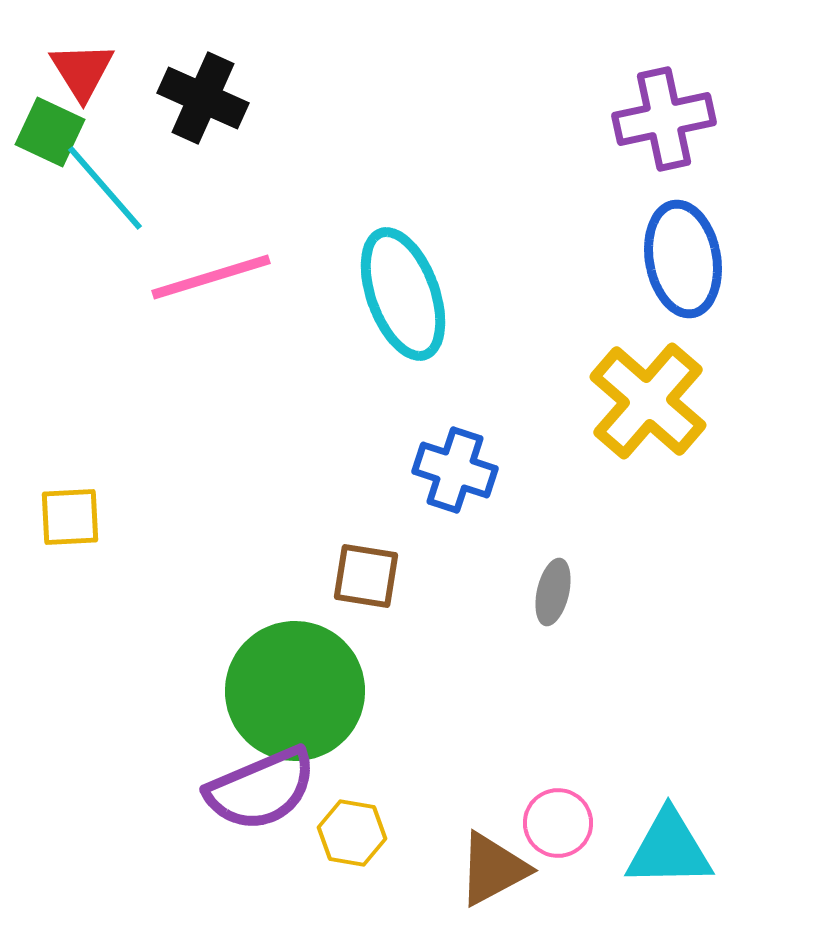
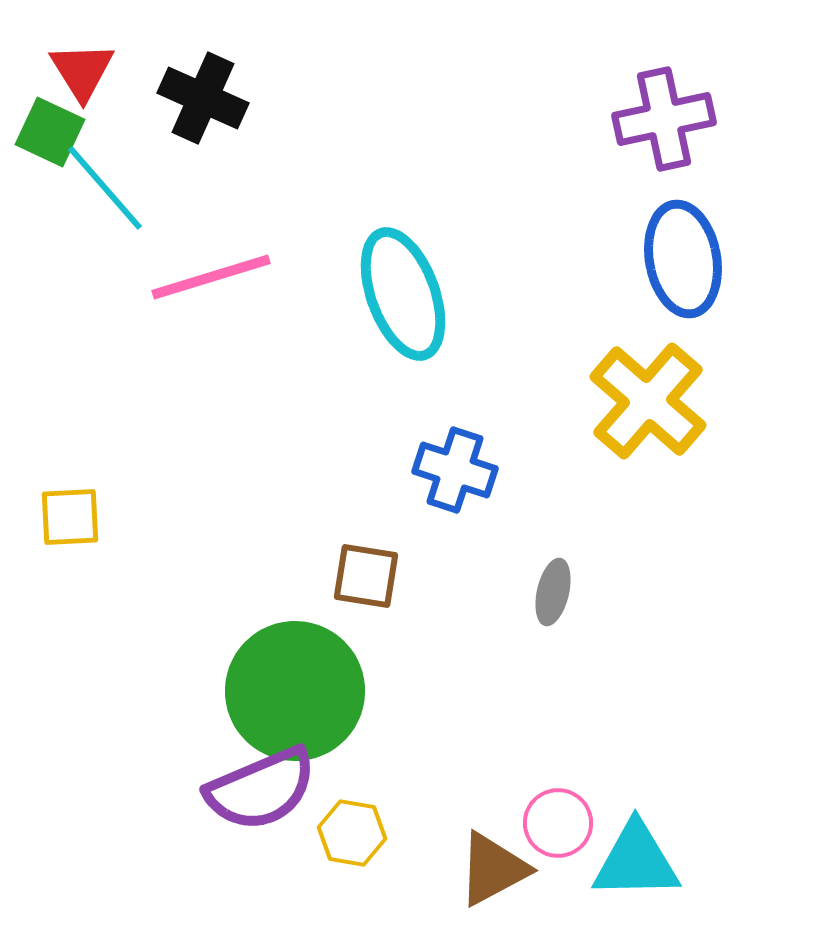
cyan triangle: moved 33 px left, 12 px down
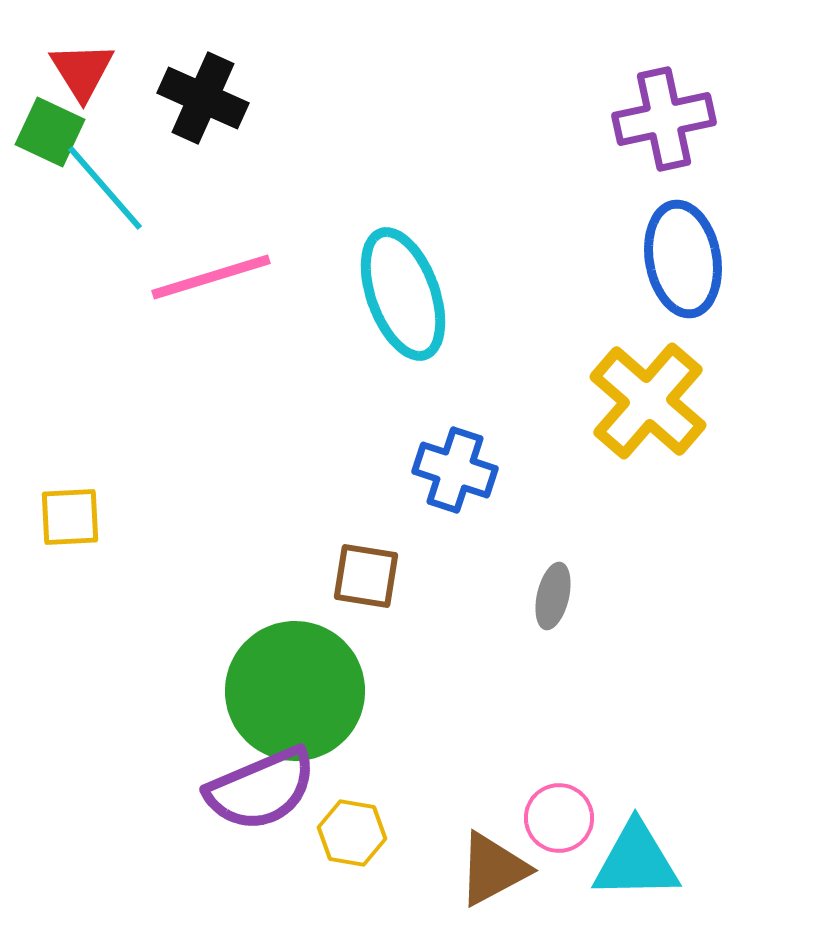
gray ellipse: moved 4 px down
pink circle: moved 1 px right, 5 px up
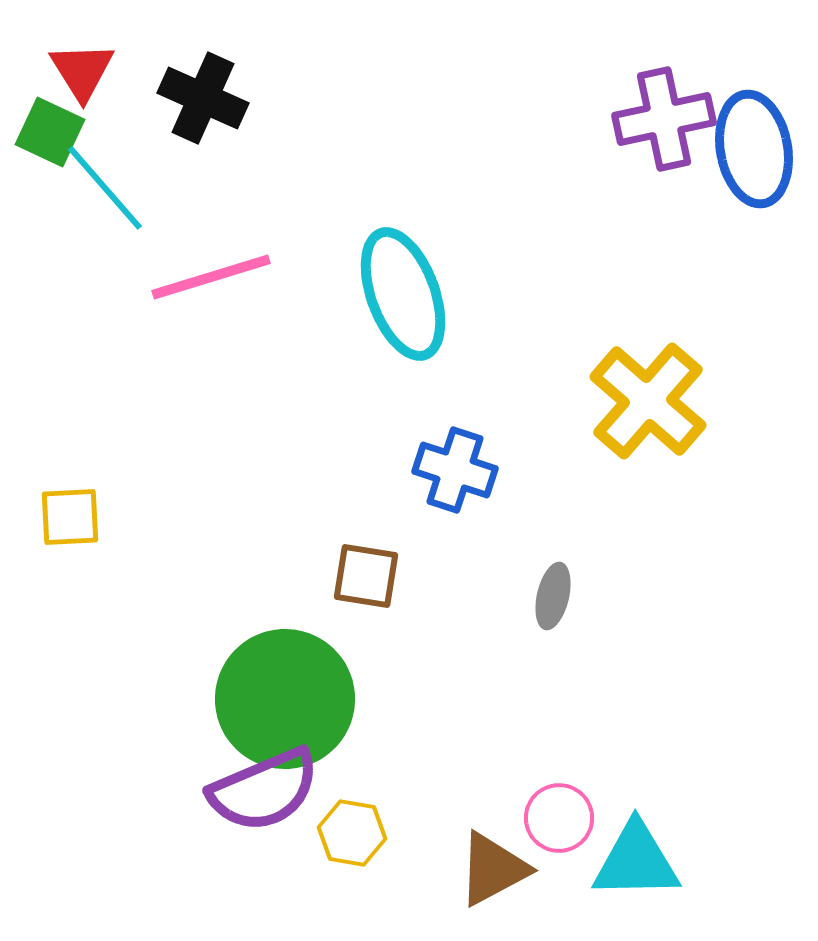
blue ellipse: moved 71 px right, 110 px up
green circle: moved 10 px left, 8 px down
purple semicircle: moved 3 px right, 1 px down
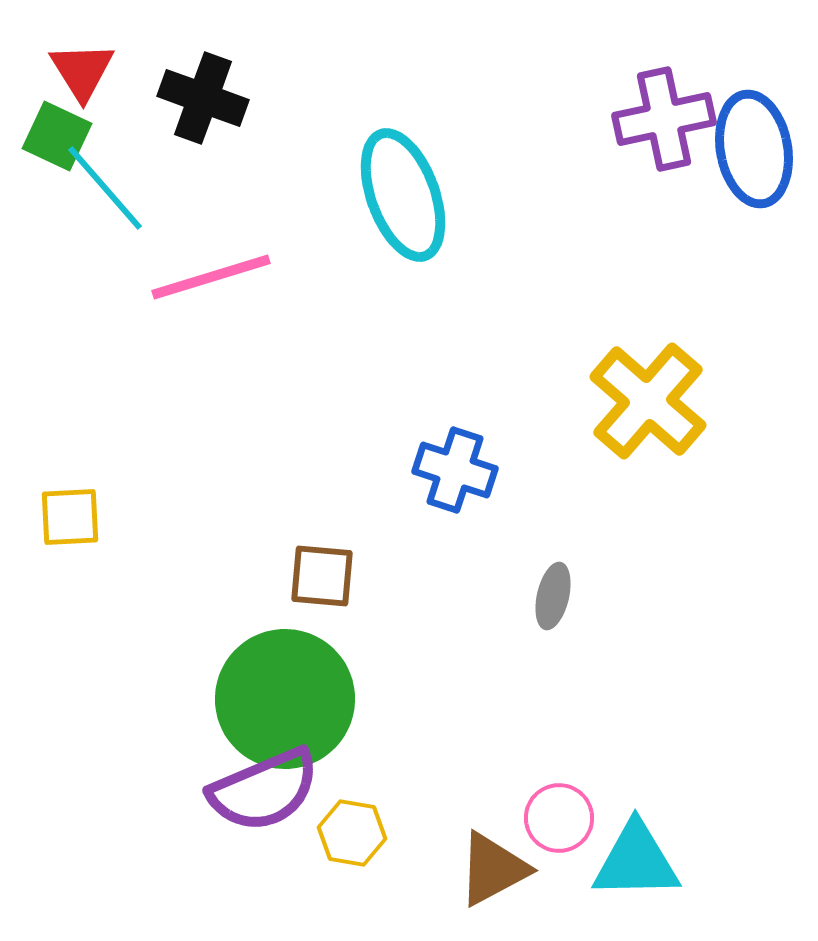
black cross: rotated 4 degrees counterclockwise
green square: moved 7 px right, 4 px down
cyan ellipse: moved 99 px up
brown square: moved 44 px left; rotated 4 degrees counterclockwise
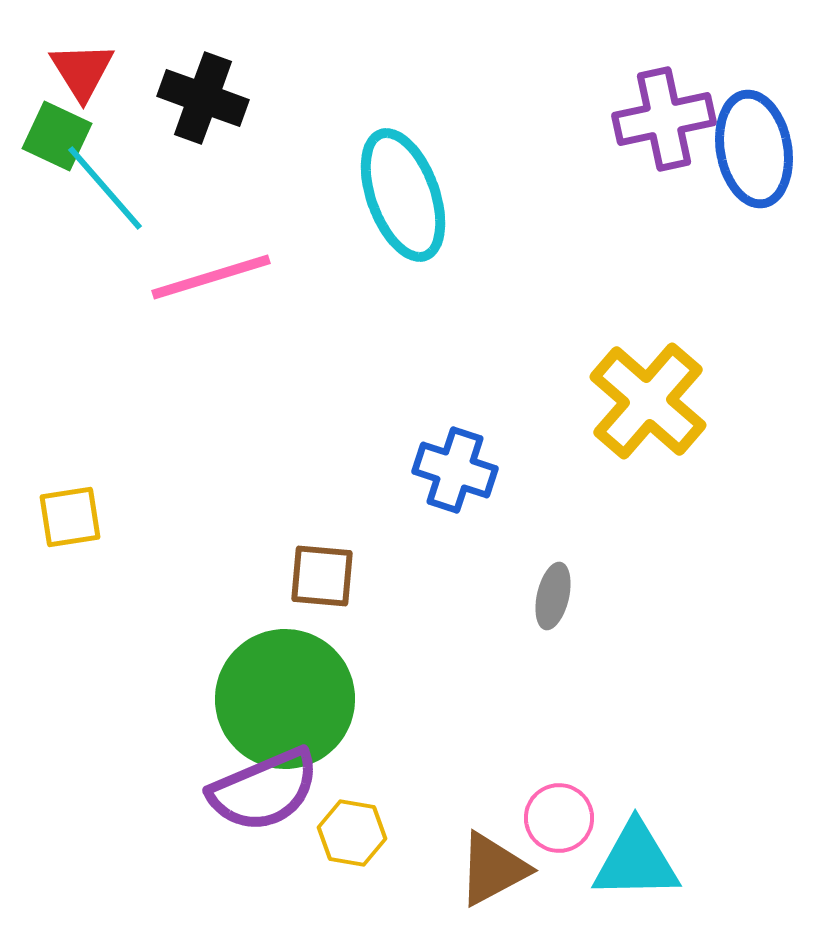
yellow square: rotated 6 degrees counterclockwise
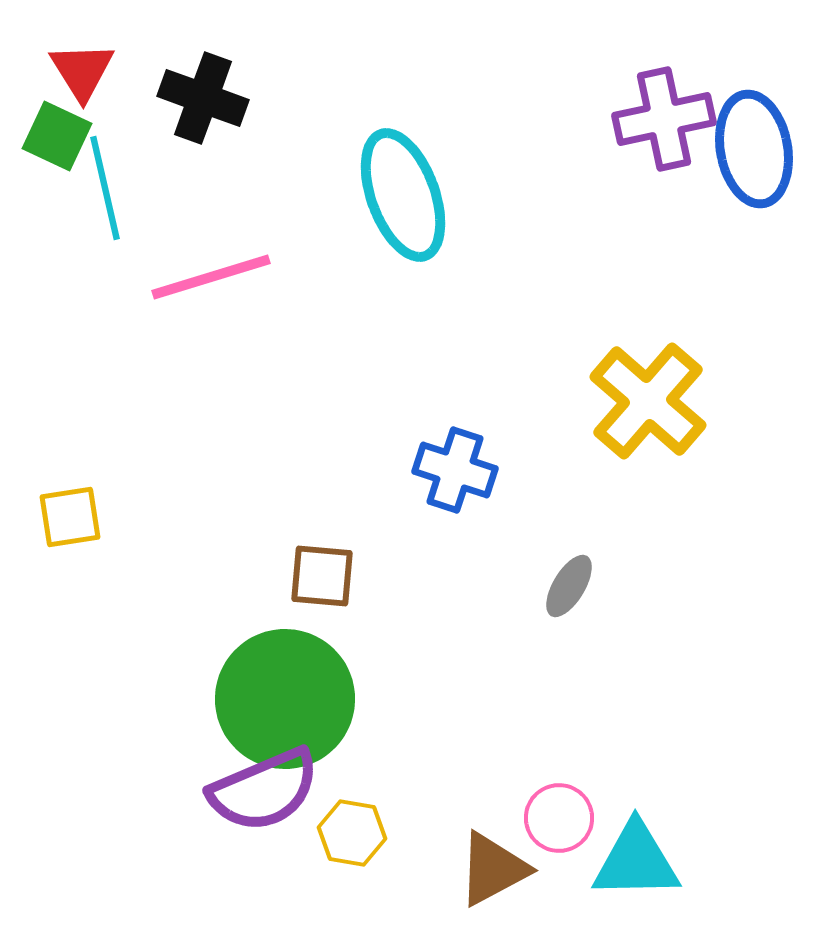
cyan line: rotated 28 degrees clockwise
gray ellipse: moved 16 px right, 10 px up; rotated 18 degrees clockwise
